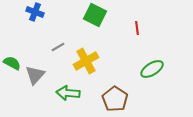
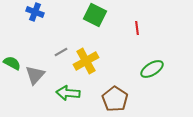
gray line: moved 3 px right, 5 px down
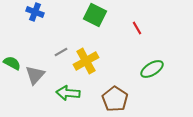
red line: rotated 24 degrees counterclockwise
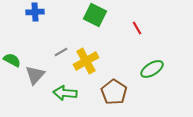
blue cross: rotated 24 degrees counterclockwise
green semicircle: moved 3 px up
green arrow: moved 3 px left
brown pentagon: moved 1 px left, 7 px up
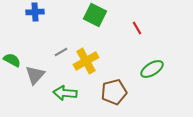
brown pentagon: rotated 25 degrees clockwise
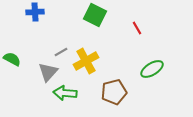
green semicircle: moved 1 px up
gray triangle: moved 13 px right, 3 px up
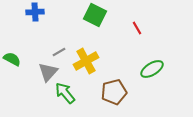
gray line: moved 2 px left
green arrow: rotated 45 degrees clockwise
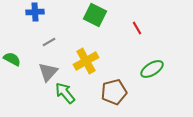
gray line: moved 10 px left, 10 px up
